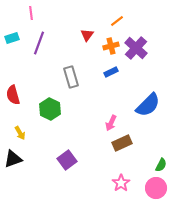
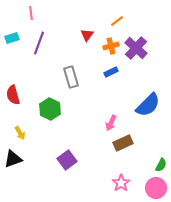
brown rectangle: moved 1 px right
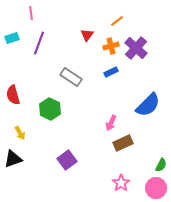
gray rectangle: rotated 40 degrees counterclockwise
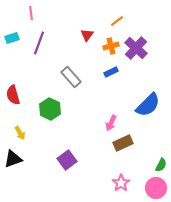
gray rectangle: rotated 15 degrees clockwise
